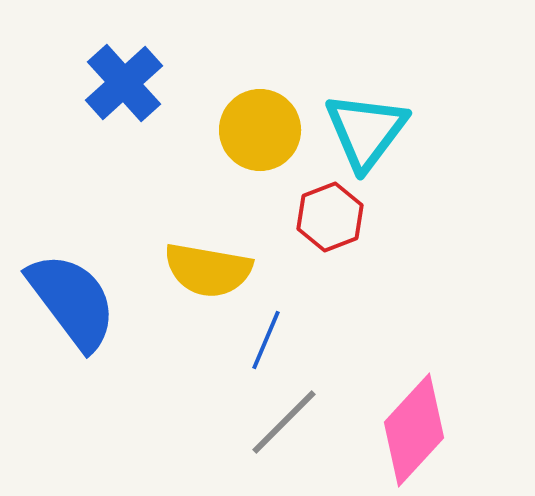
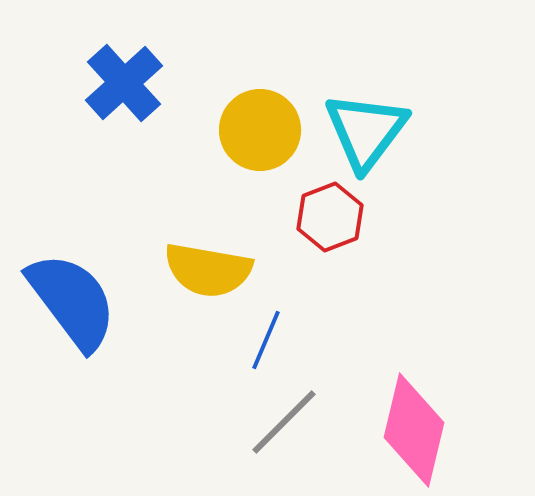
pink diamond: rotated 29 degrees counterclockwise
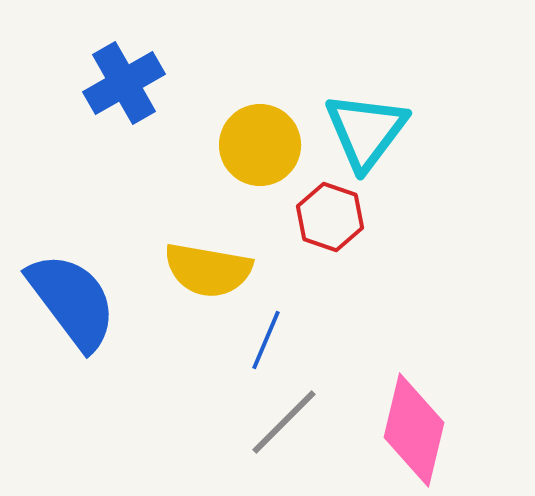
blue cross: rotated 12 degrees clockwise
yellow circle: moved 15 px down
red hexagon: rotated 20 degrees counterclockwise
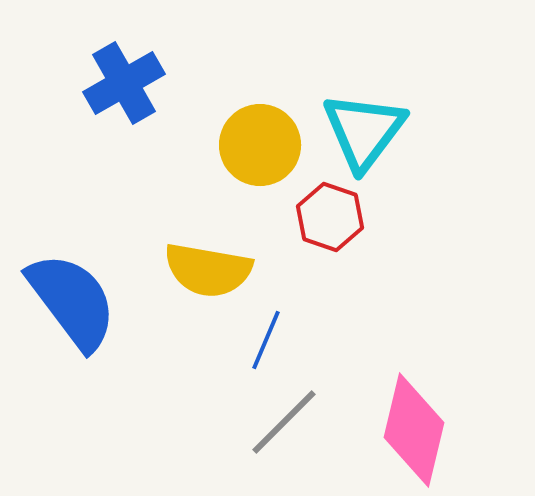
cyan triangle: moved 2 px left
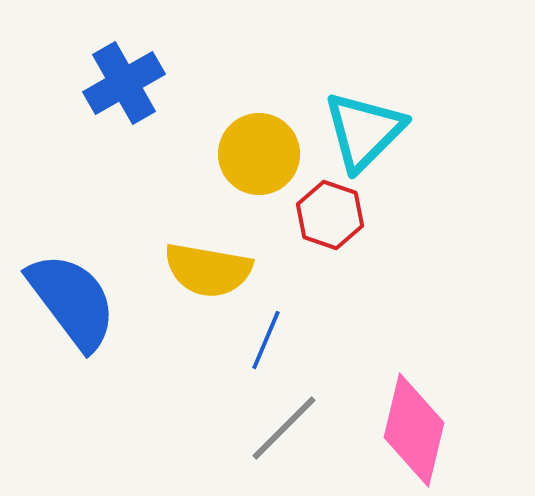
cyan triangle: rotated 8 degrees clockwise
yellow circle: moved 1 px left, 9 px down
red hexagon: moved 2 px up
gray line: moved 6 px down
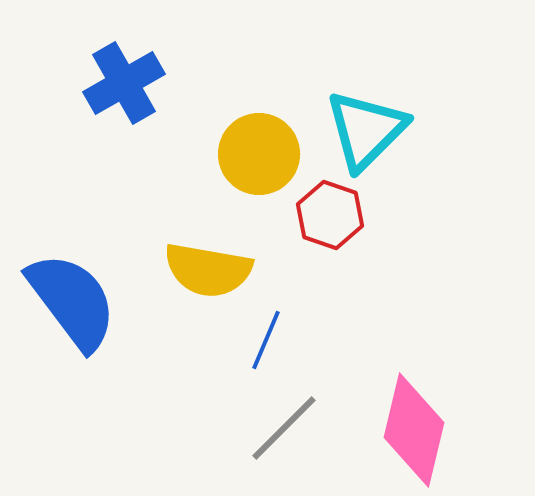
cyan triangle: moved 2 px right, 1 px up
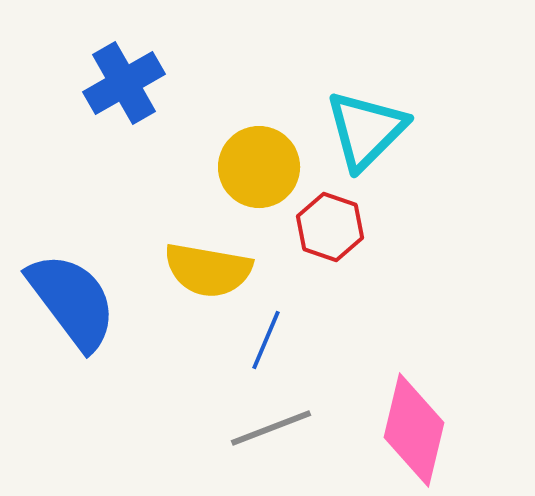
yellow circle: moved 13 px down
red hexagon: moved 12 px down
gray line: moved 13 px left; rotated 24 degrees clockwise
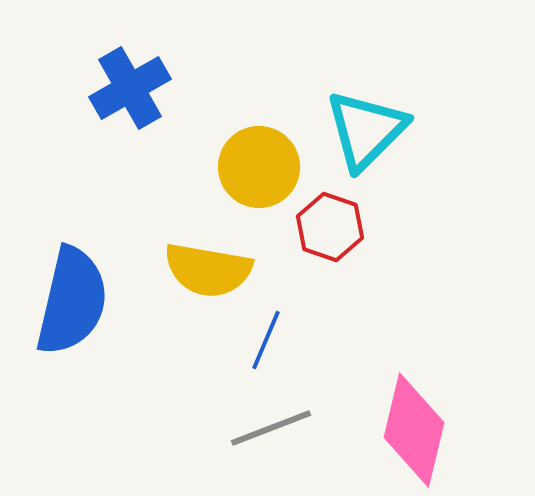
blue cross: moved 6 px right, 5 px down
blue semicircle: rotated 50 degrees clockwise
